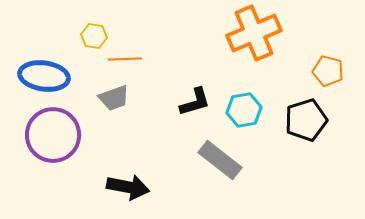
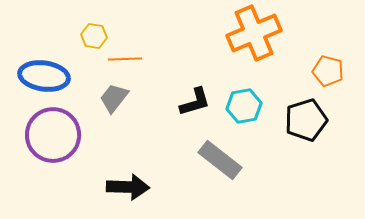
gray trapezoid: rotated 148 degrees clockwise
cyan hexagon: moved 4 px up
black arrow: rotated 9 degrees counterclockwise
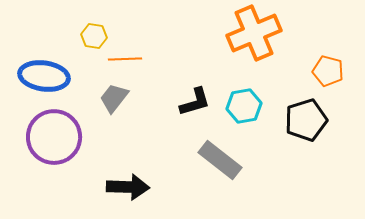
purple circle: moved 1 px right, 2 px down
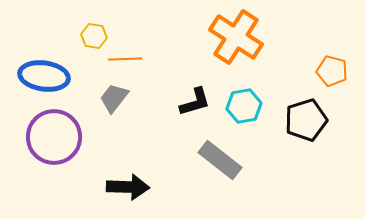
orange cross: moved 18 px left, 4 px down; rotated 34 degrees counterclockwise
orange pentagon: moved 4 px right
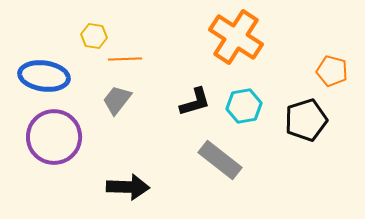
gray trapezoid: moved 3 px right, 2 px down
